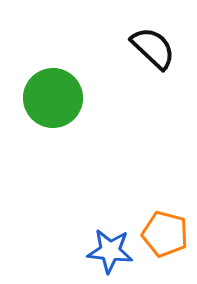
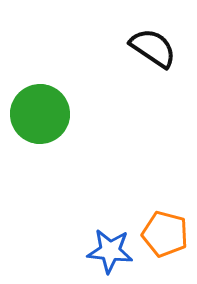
black semicircle: rotated 9 degrees counterclockwise
green circle: moved 13 px left, 16 px down
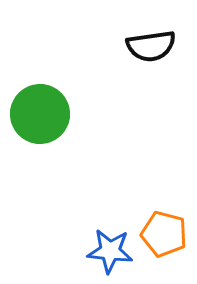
black semicircle: moved 2 px left, 2 px up; rotated 138 degrees clockwise
orange pentagon: moved 1 px left
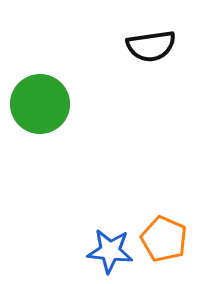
green circle: moved 10 px up
orange pentagon: moved 5 px down; rotated 9 degrees clockwise
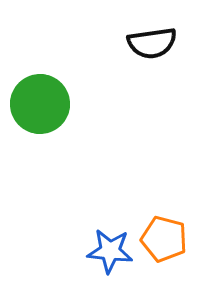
black semicircle: moved 1 px right, 3 px up
orange pentagon: rotated 9 degrees counterclockwise
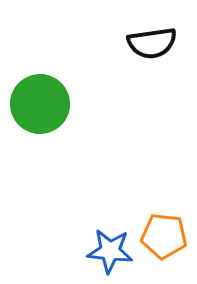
orange pentagon: moved 3 px up; rotated 9 degrees counterclockwise
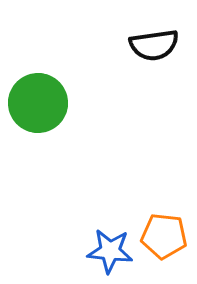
black semicircle: moved 2 px right, 2 px down
green circle: moved 2 px left, 1 px up
